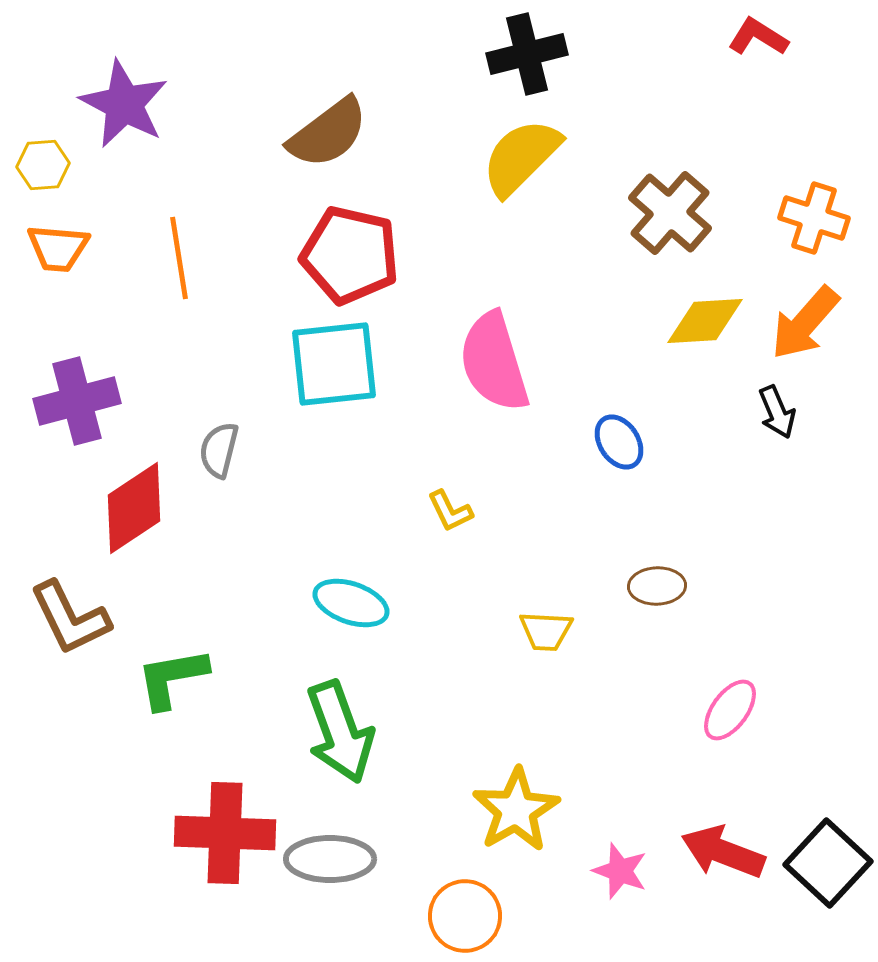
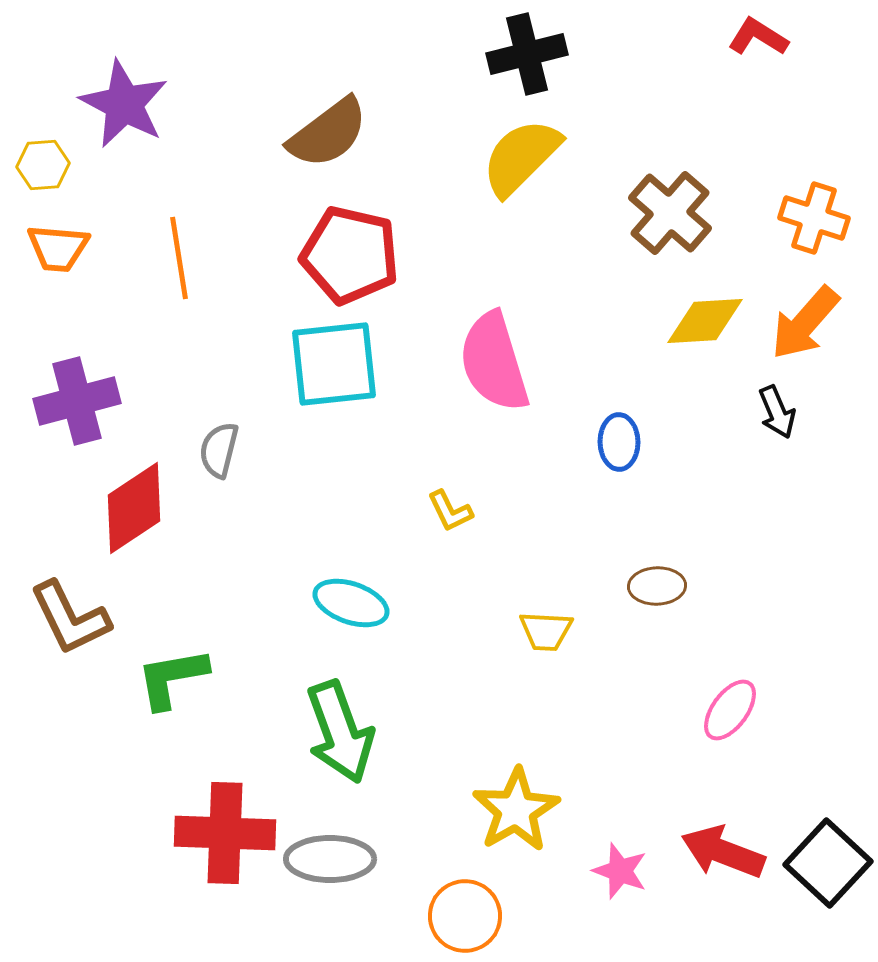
blue ellipse: rotated 32 degrees clockwise
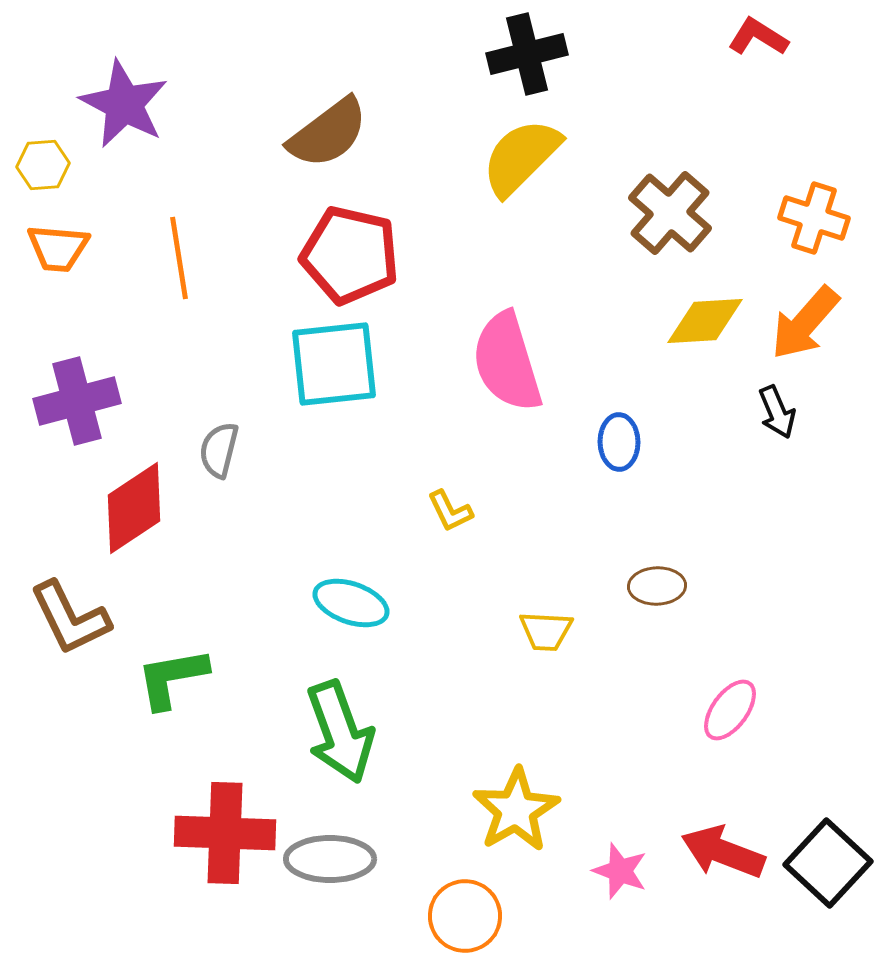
pink semicircle: moved 13 px right
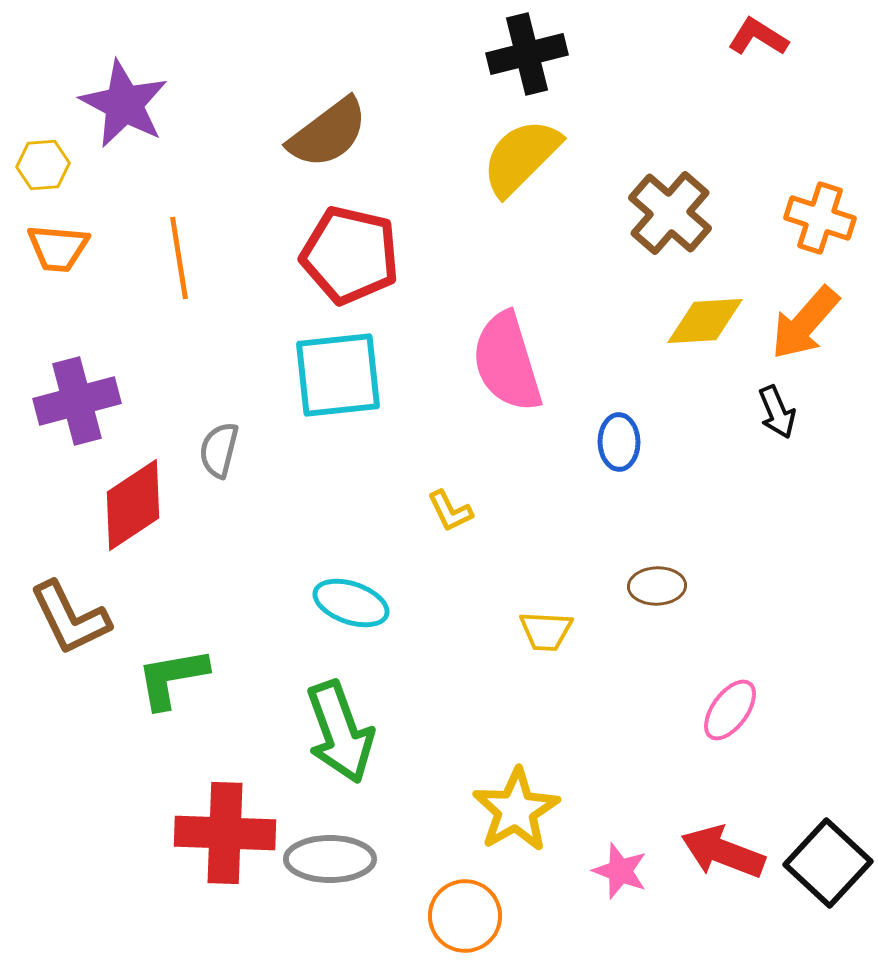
orange cross: moved 6 px right
cyan square: moved 4 px right, 11 px down
red diamond: moved 1 px left, 3 px up
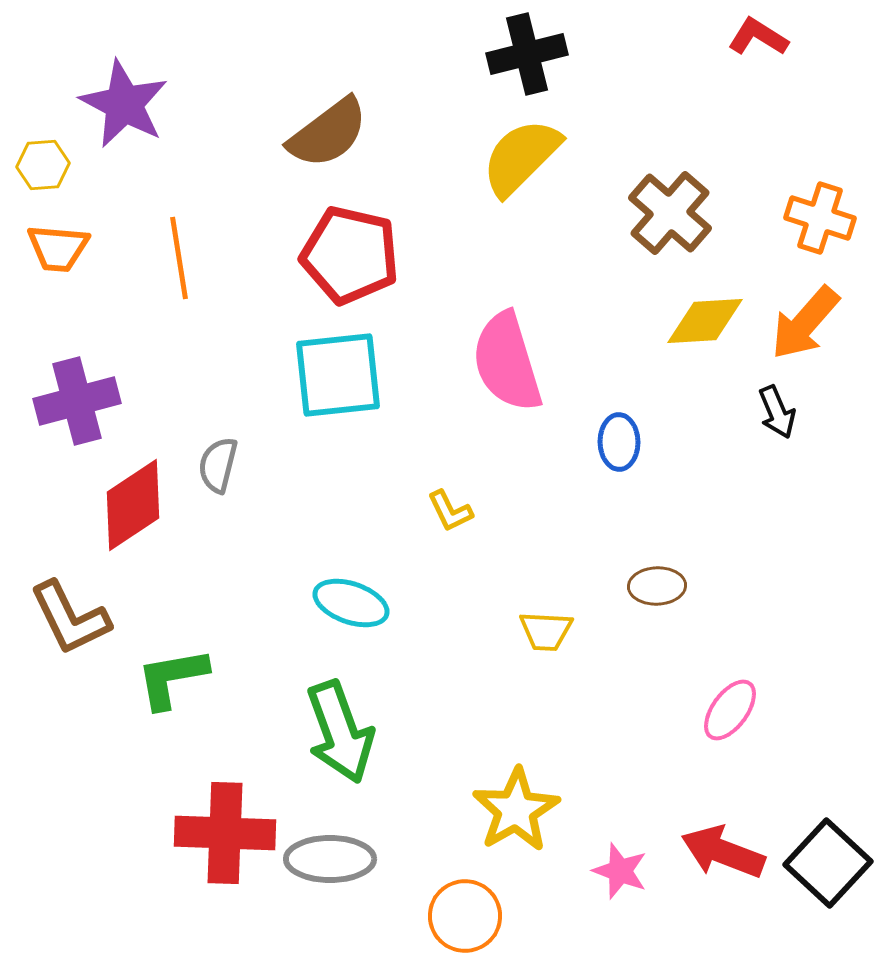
gray semicircle: moved 1 px left, 15 px down
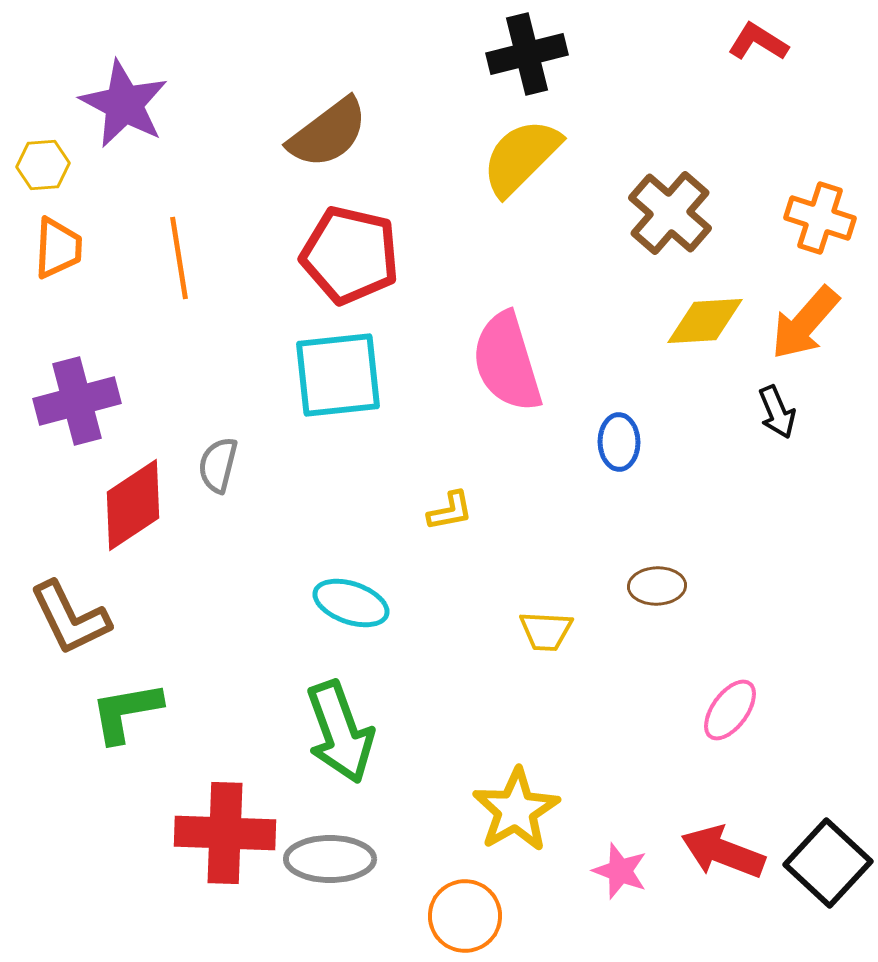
red L-shape: moved 5 px down
orange trapezoid: rotated 92 degrees counterclockwise
yellow L-shape: rotated 75 degrees counterclockwise
green L-shape: moved 46 px left, 34 px down
